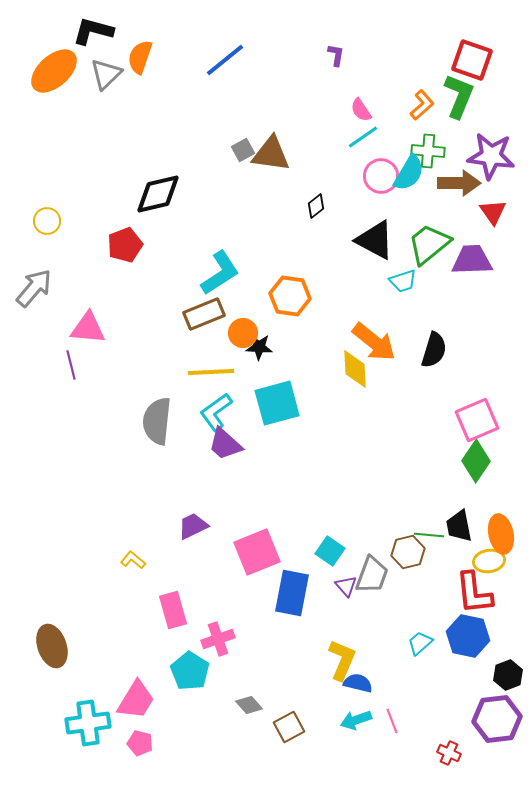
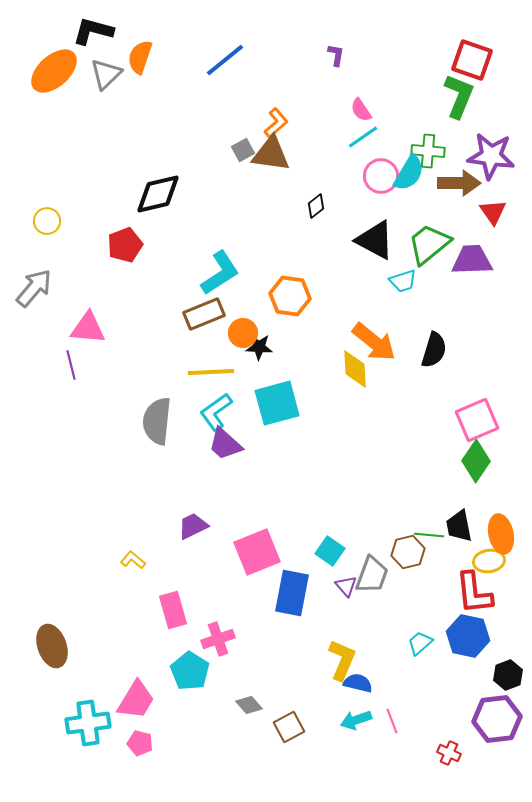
orange L-shape at (422, 105): moved 146 px left, 18 px down
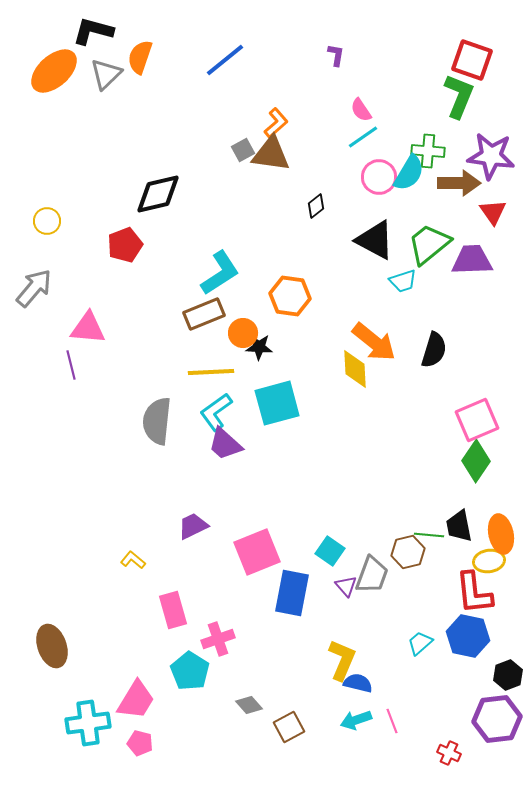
pink circle at (381, 176): moved 2 px left, 1 px down
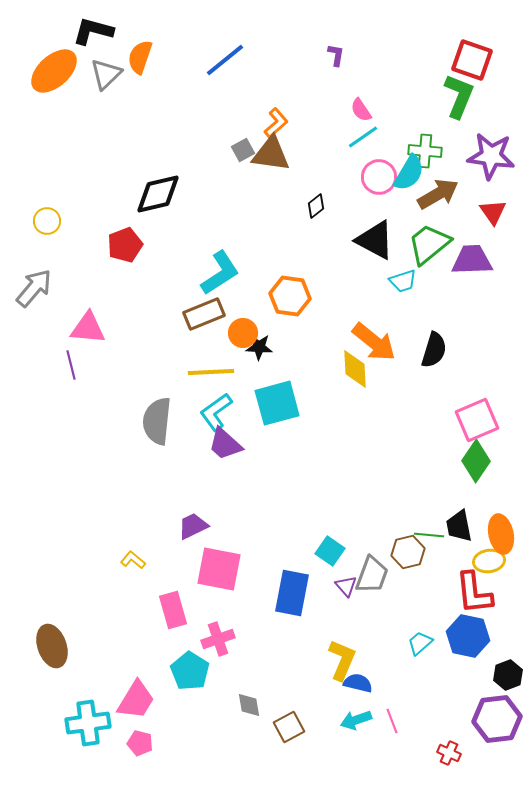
green cross at (428, 151): moved 3 px left
brown arrow at (459, 183): moved 21 px left, 11 px down; rotated 30 degrees counterclockwise
pink square at (257, 552): moved 38 px left, 17 px down; rotated 33 degrees clockwise
gray diamond at (249, 705): rotated 32 degrees clockwise
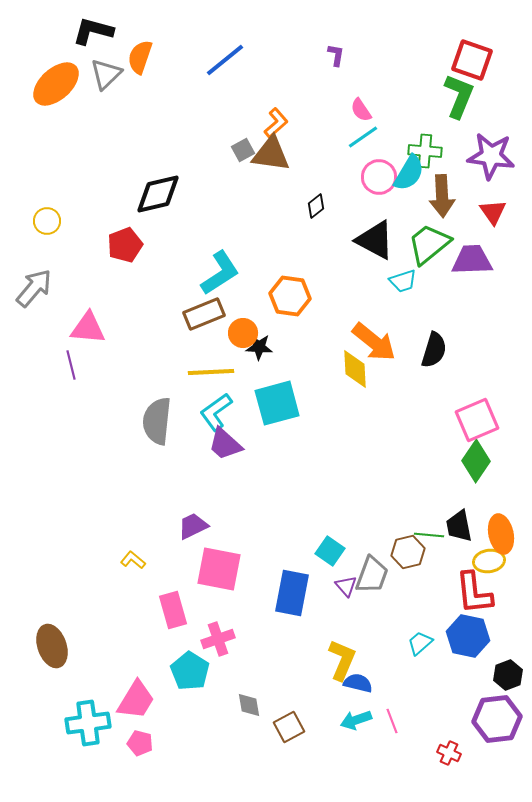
orange ellipse at (54, 71): moved 2 px right, 13 px down
brown arrow at (438, 194): moved 4 px right, 2 px down; rotated 117 degrees clockwise
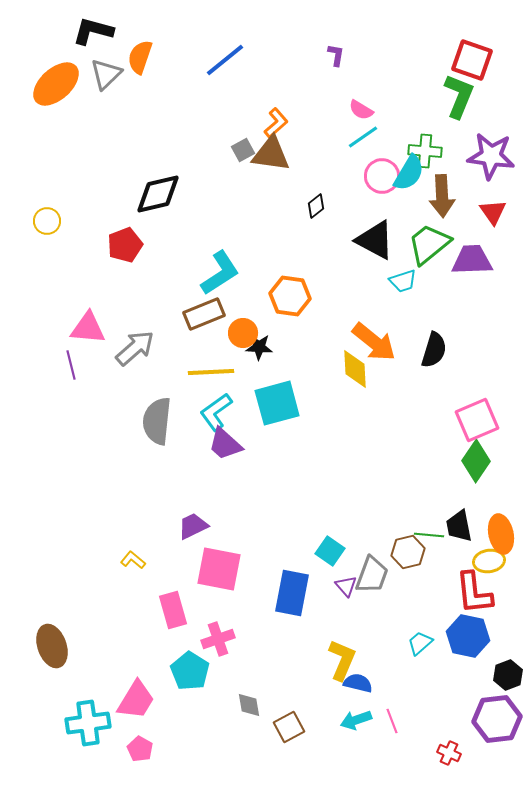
pink semicircle at (361, 110): rotated 25 degrees counterclockwise
pink circle at (379, 177): moved 3 px right, 1 px up
gray arrow at (34, 288): moved 101 px right, 60 px down; rotated 9 degrees clockwise
pink pentagon at (140, 743): moved 6 px down; rotated 15 degrees clockwise
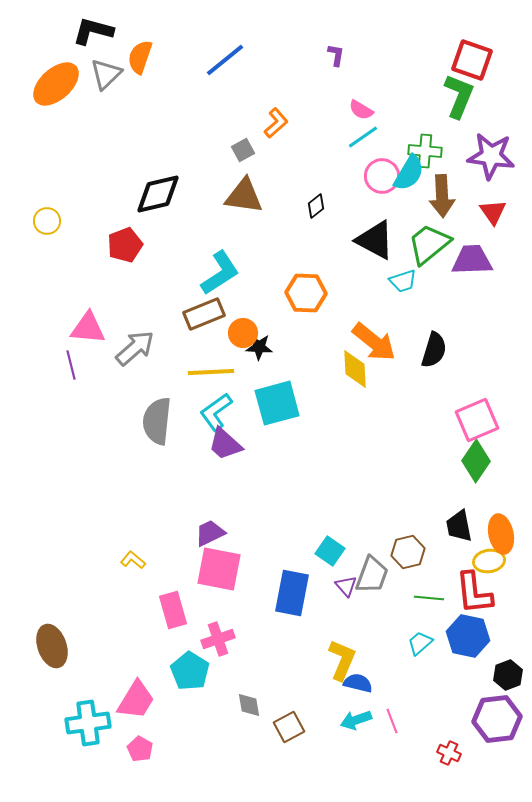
brown triangle at (271, 154): moved 27 px left, 42 px down
orange hexagon at (290, 296): moved 16 px right, 3 px up; rotated 6 degrees counterclockwise
purple trapezoid at (193, 526): moved 17 px right, 7 px down
green line at (429, 535): moved 63 px down
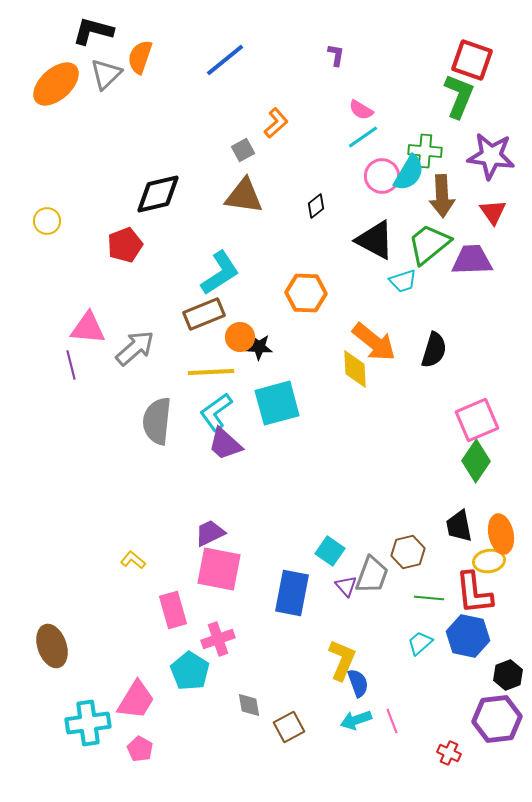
orange circle at (243, 333): moved 3 px left, 4 px down
blue semicircle at (358, 683): rotated 56 degrees clockwise
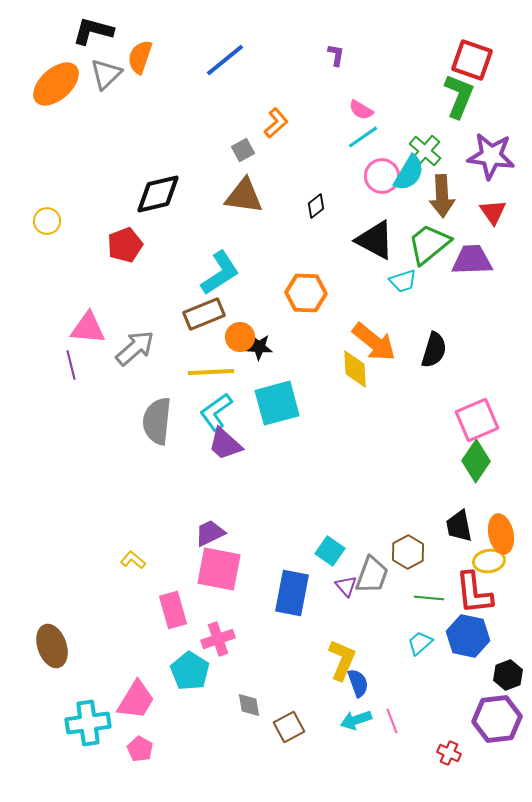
green cross at (425, 151): rotated 36 degrees clockwise
brown hexagon at (408, 552): rotated 16 degrees counterclockwise
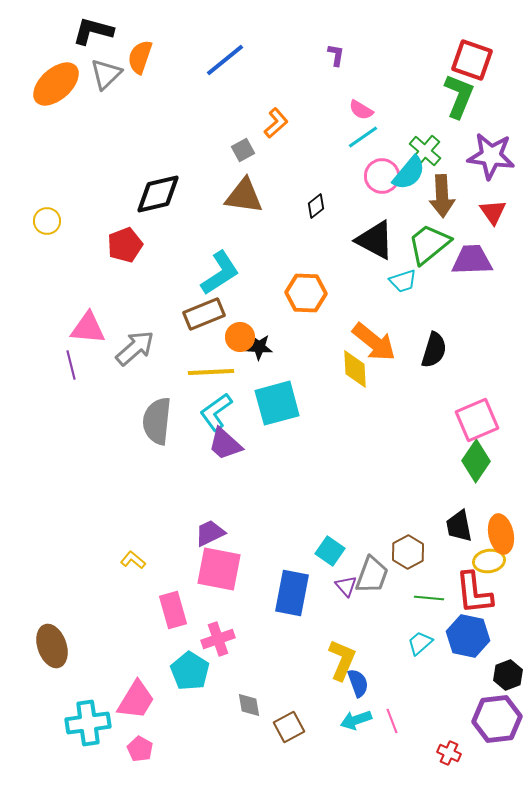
cyan semicircle at (409, 173): rotated 9 degrees clockwise
